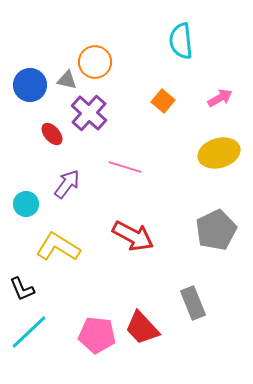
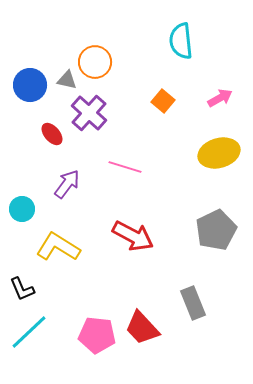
cyan circle: moved 4 px left, 5 px down
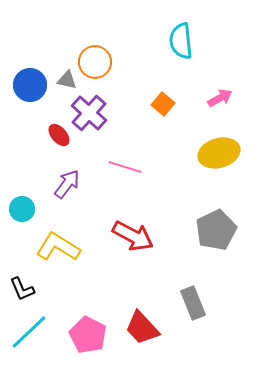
orange square: moved 3 px down
red ellipse: moved 7 px right, 1 px down
pink pentagon: moved 9 px left; rotated 21 degrees clockwise
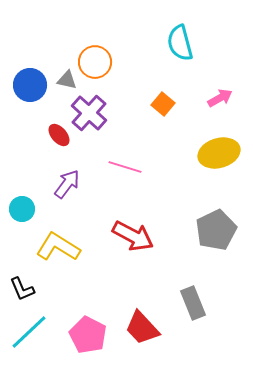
cyan semicircle: moved 1 px left, 2 px down; rotated 9 degrees counterclockwise
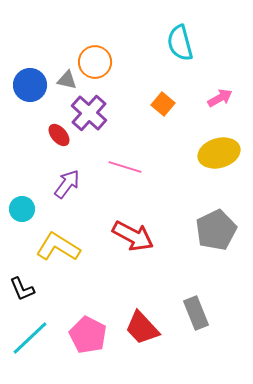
gray rectangle: moved 3 px right, 10 px down
cyan line: moved 1 px right, 6 px down
